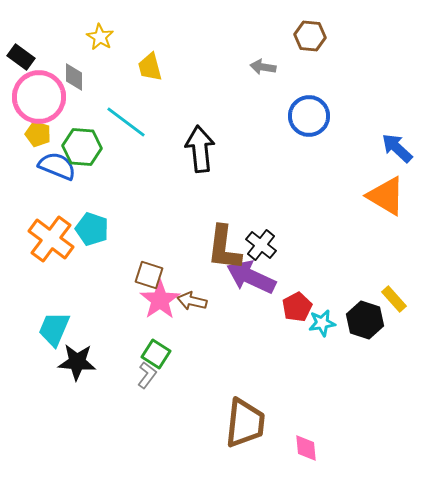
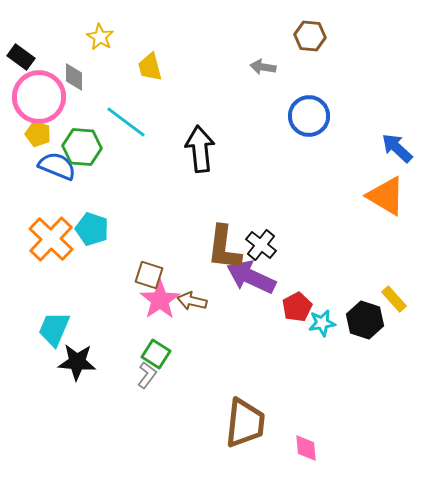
orange cross: rotated 6 degrees clockwise
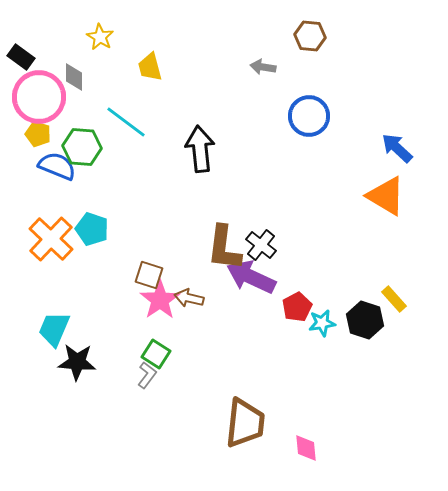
brown arrow: moved 3 px left, 3 px up
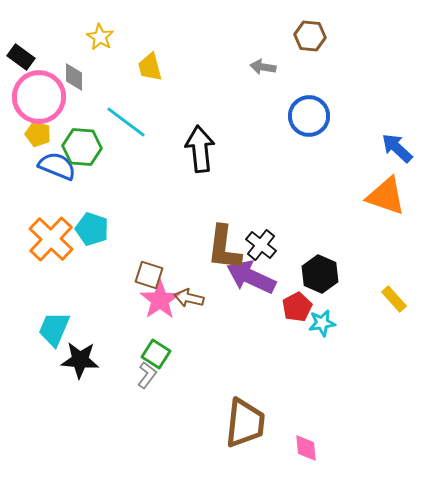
orange triangle: rotated 12 degrees counterclockwise
black hexagon: moved 45 px left, 46 px up; rotated 6 degrees clockwise
black star: moved 3 px right, 2 px up
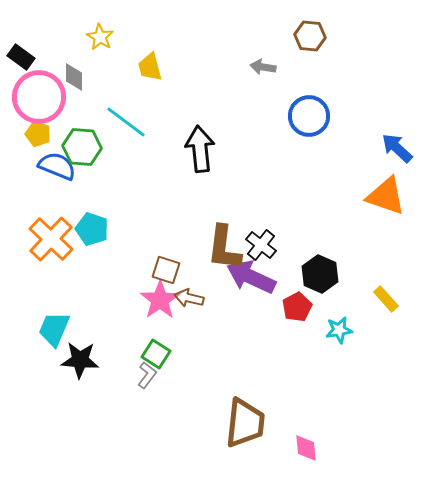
brown square: moved 17 px right, 5 px up
yellow rectangle: moved 8 px left
cyan star: moved 17 px right, 7 px down
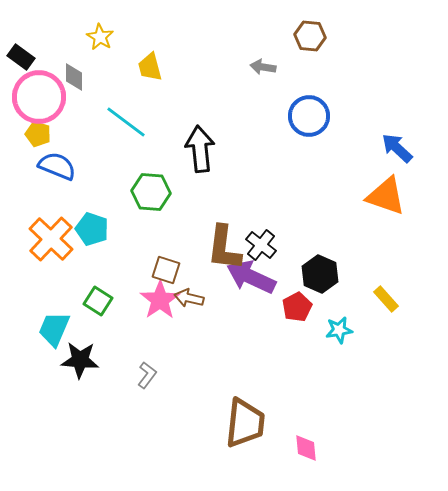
green hexagon: moved 69 px right, 45 px down
green square: moved 58 px left, 53 px up
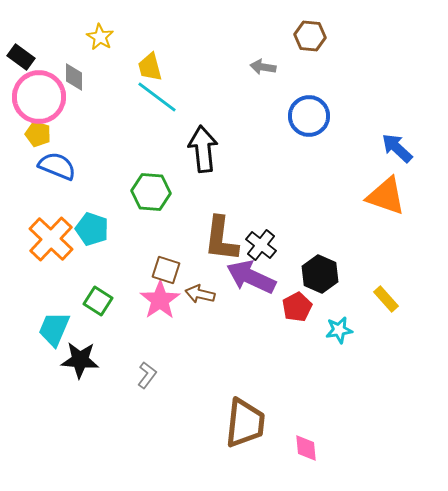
cyan line: moved 31 px right, 25 px up
black arrow: moved 3 px right
brown L-shape: moved 3 px left, 9 px up
brown arrow: moved 11 px right, 4 px up
